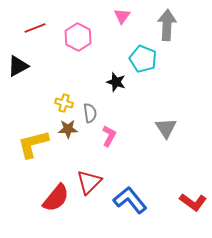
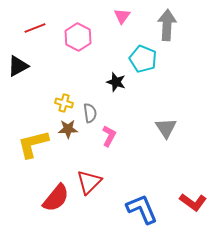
blue L-shape: moved 12 px right, 9 px down; rotated 16 degrees clockwise
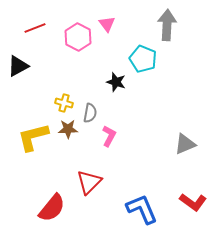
pink triangle: moved 15 px left, 8 px down; rotated 12 degrees counterclockwise
gray semicircle: rotated 18 degrees clockwise
gray triangle: moved 19 px right, 16 px down; rotated 40 degrees clockwise
yellow L-shape: moved 7 px up
red semicircle: moved 4 px left, 10 px down
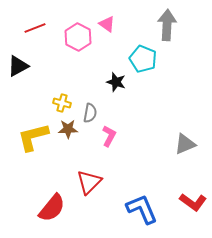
pink triangle: rotated 18 degrees counterclockwise
yellow cross: moved 2 px left
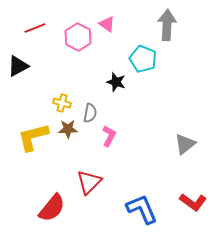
gray triangle: rotated 15 degrees counterclockwise
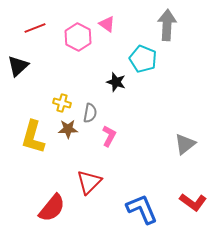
black triangle: rotated 15 degrees counterclockwise
yellow L-shape: rotated 60 degrees counterclockwise
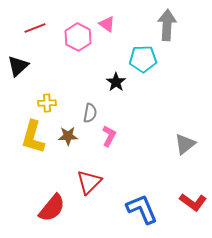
cyan pentagon: rotated 24 degrees counterclockwise
black star: rotated 18 degrees clockwise
yellow cross: moved 15 px left; rotated 18 degrees counterclockwise
brown star: moved 7 px down
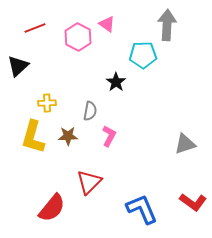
cyan pentagon: moved 4 px up
gray semicircle: moved 2 px up
gray triangle: rotated 20 degrees clockwise
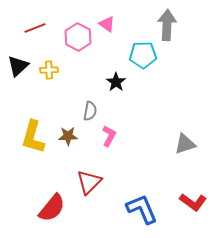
yellow cross: moved 2 px right, 33 px up
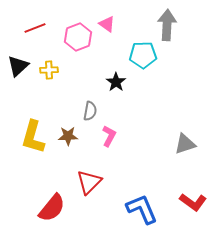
pink hexagon: rotated 12 degrees clockwise
